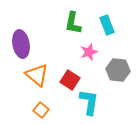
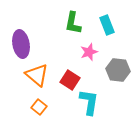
orange square: moved 2 px left, 3 px up
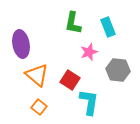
cyan rectangle: moved 1 px right, 2 px down
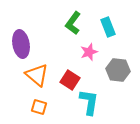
green L-shape: rotated 25 degrees clockwise
orange square: rotated 21 degrees counterclockwise
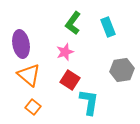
pink star: moved 24 px left
gray hexagon: moved 4 px right; rotated 15 degrees counterclockwise
orange triangle: moved 8 px left
orange square: moved 6 px left; rotated 21 degrees clockwise
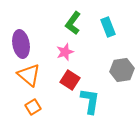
cyan L-shape: moved 1 px right, 1 px up
orange square: rotated 21 degrees clockwise
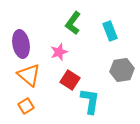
cyan rectangle: moved 2 px right, 4 px down
pink star: moved 6 px left
orange square: moved 7 px left, 1 px up
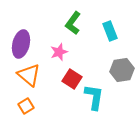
purple ellipse: rotated 24 degrees clockwise
red square: moved 2 px right, 1 px up
cyan L-shape: moved 4 px right, 4 px up
